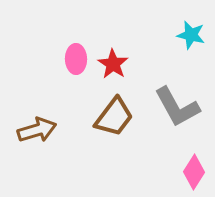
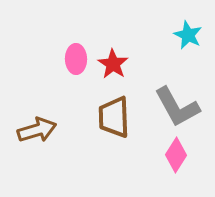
cyan star: moved 3 px left; rotated 12 degrees clockwise
brown trapezoid: rotated 141 degrees clockwise
pink diamond: moved 18 px left, 17 px up
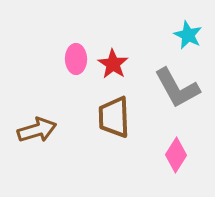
gray L-shape: moved 19 px up
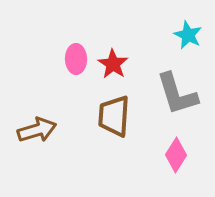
gray L-shape: moved 6 px down; rotated 12 degrees clockwise
brown trapezoid: moved 1 px up; rotated 6 degrees clockwise
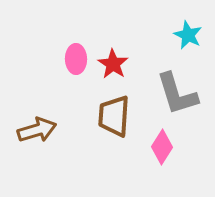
pink diamond: moved 14 px left, 8 px up
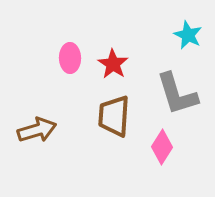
pink ellipse: moved 6 px left, 1 px up
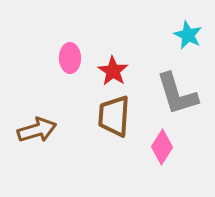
red star: moved 7 px down
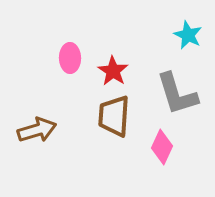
pink diamond: rotated 8 degrees counterclockwise
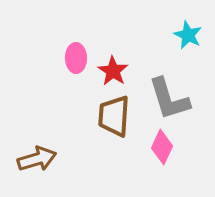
pink ellipse: moved 6 px right
gray L-shape: moved 8 px left, 5 px down
brown arrow: moved 29 px down
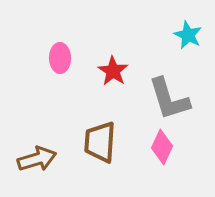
pink ellipse: moved 16 px left
brown trapezoid: moved 14 px left, 26 px down
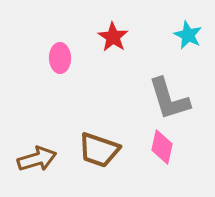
red star: moved 34 px up
brown trapezoid: moved 1 px left, 8 px down; rotated 75 degrees counterclockwise
pink diamond: rotated 12 degrees counterclockwise
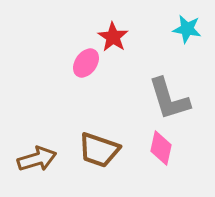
cyan star: moved 1 px left, 6 px up; rotated 16 degrees counterclockwise
pink ellipse: moved 26 px right, 5 px down; rotated 36 degrees clockwise
pink diamond: moved 1 px left, 1 px down
